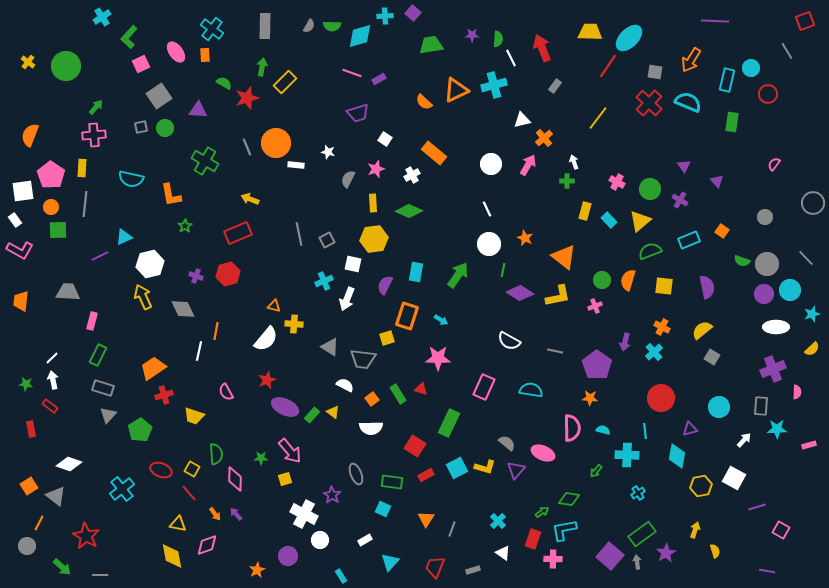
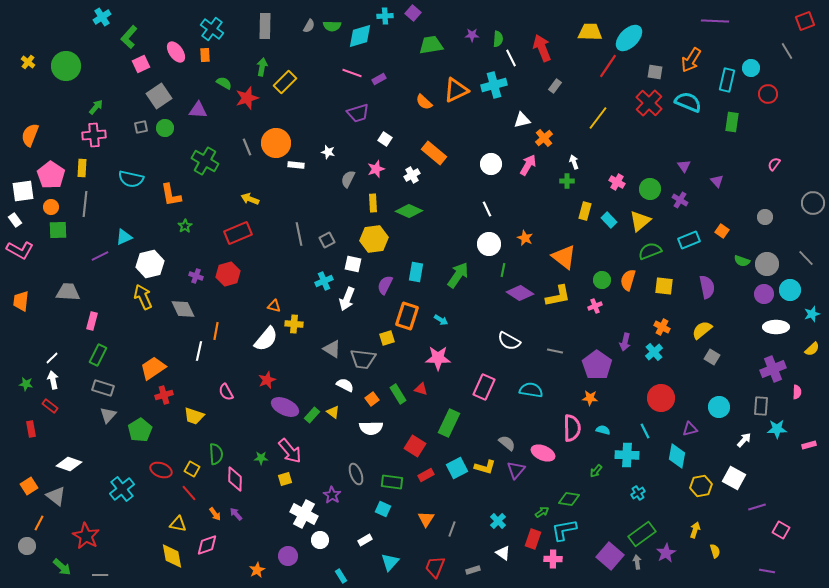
gray triangle at (330, 347): moved 2 px right, 2 px down
cyan line at (645, 431): rotated 21 degrees counterclockwise
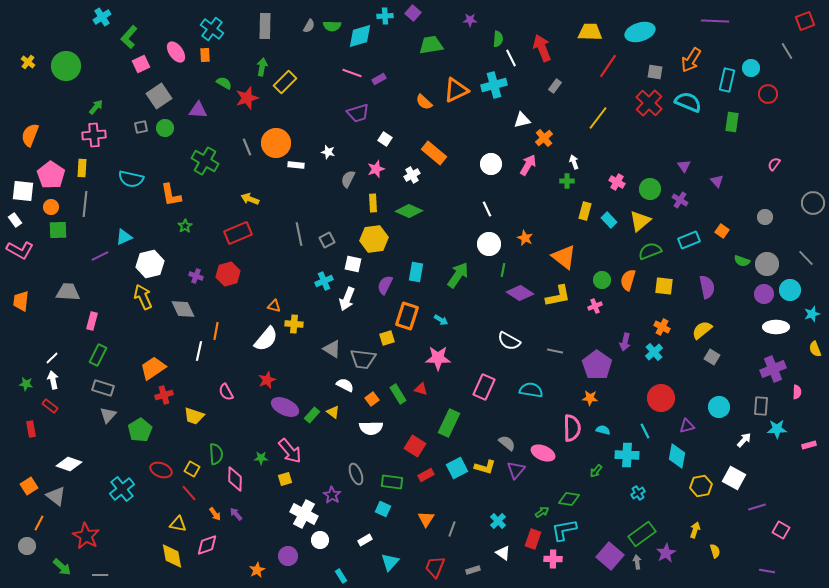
purple star at (472, 35): moved 2 px left, 15 px up
cyan ellipse at (629, 38): moved 11 px right, 6 px up; rotated 28 degrees clockwise
white square at (23, 191): rotated 15 degrees clockwise
yellow semicircle at (812, 349): moved 3 px right; rotated 112 degrees clockwise
purple triangle at (690, 429): moved 3 px left, 3 px up
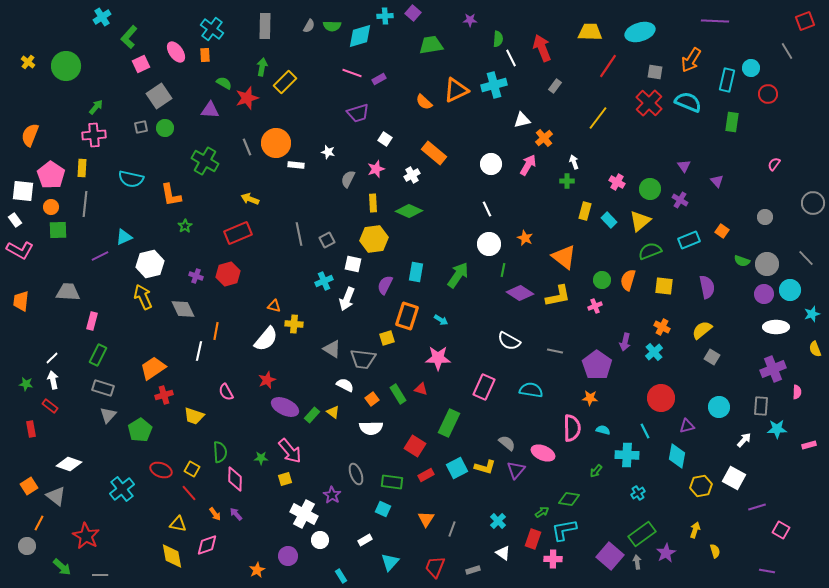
purple triangle at (198, 110): moved 12 px right
green semicircle at (216, 454): moved 4 px right, 2 px up
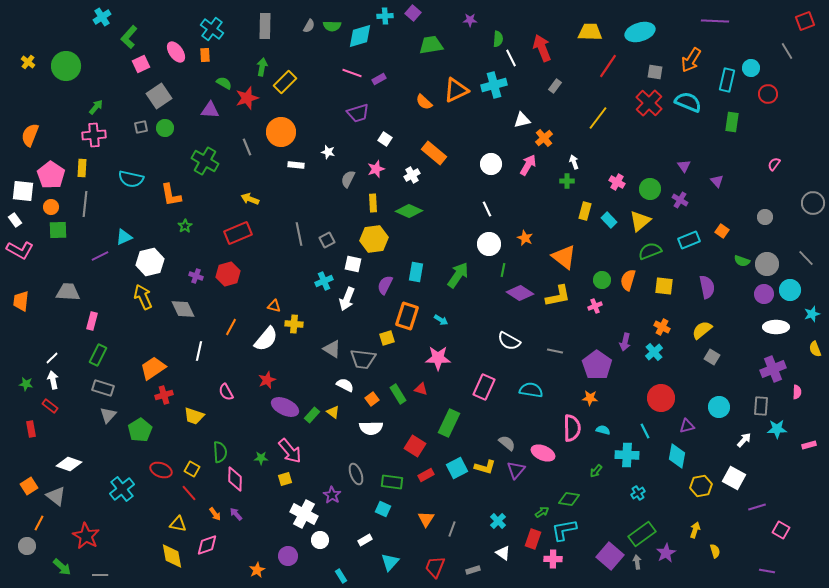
orange circle at (276, 143): moved 5 px right, 11 px up
white hexagon at (150, 264): moved 2 px up
orange line at (216, 331): moved 15 px right, 4 px up; rotated 18 degrees clockwise
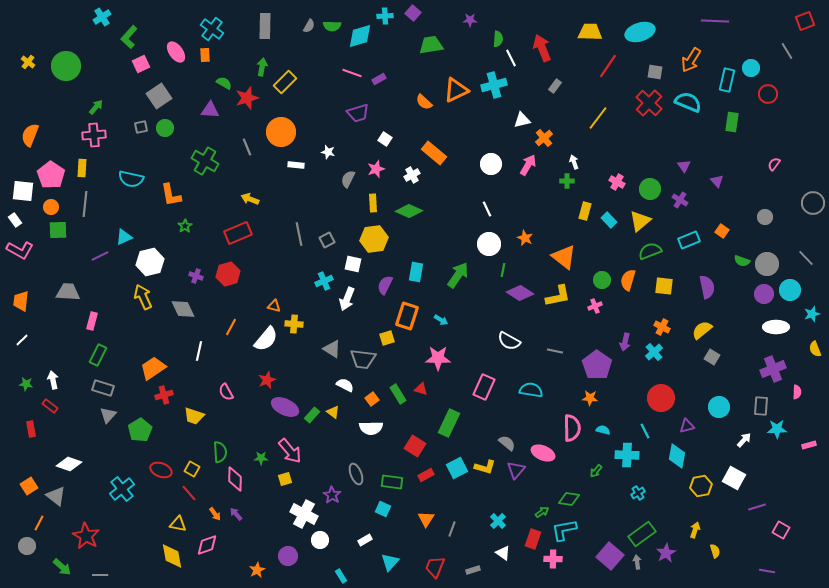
white line at (52, 358): moved 30 px left, 18 px up
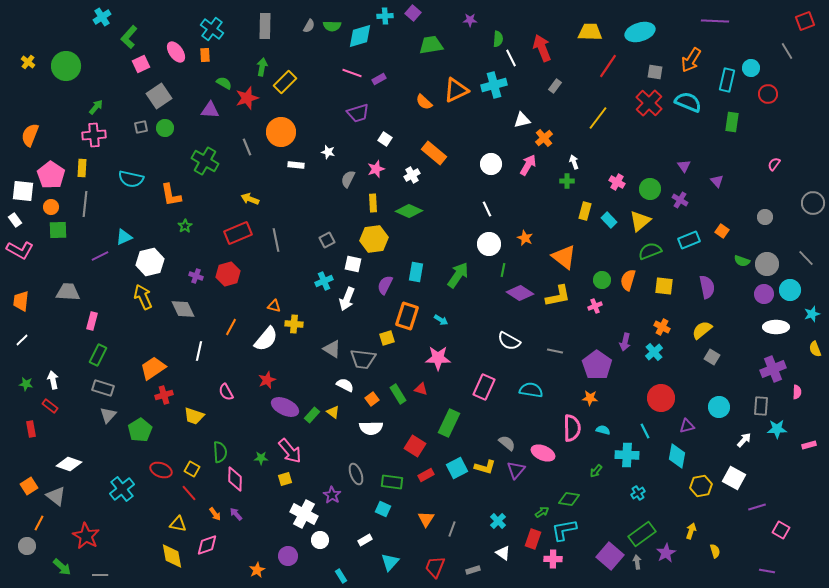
gray line at (299, 234): moved 23 px left, 6 px down
yellow arrow at (695, 530): moved 4 px left, 1 px down
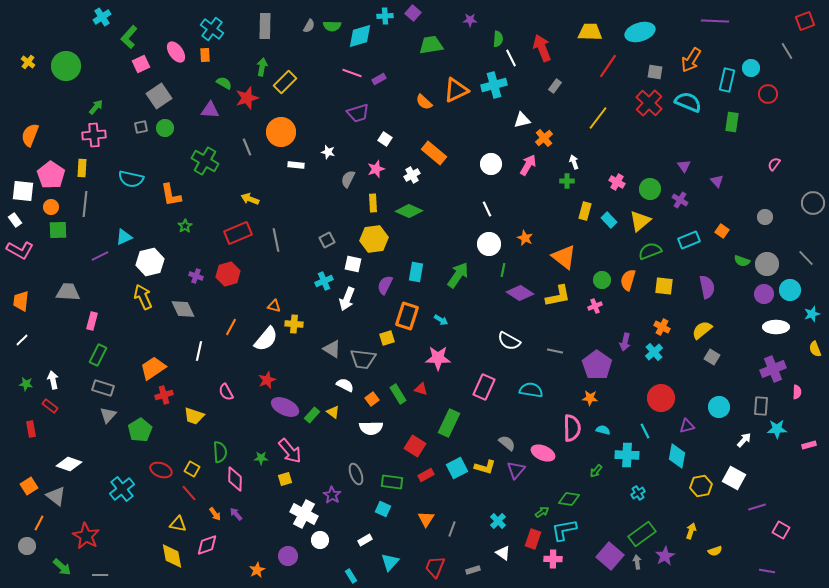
yellow semicircle at (715, 551): rotated 88 degrees clockwise
purple star at (666, 553): moved 1 px left, 3 px down
cyan rectangle at (341, 576): moved 10 px right
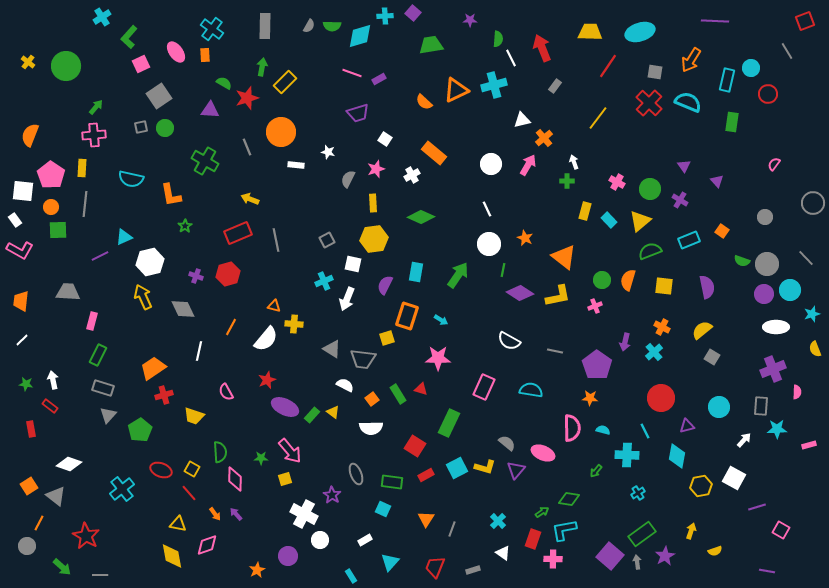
green diamond at (409, 211): moved 12 px right, 6 px down
